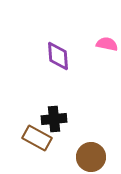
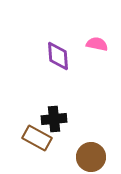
pink semicircle: moved 10 px left
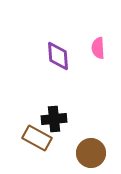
pink semicircle: moved 1 px right, 4 px down; rotated 105 degrees counterclockwise
brown circle: moved 4 px up
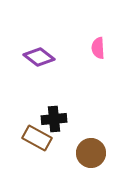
purple diamond: moved 19 px left, 1 px down; rotated 48 degrees counterclockwise
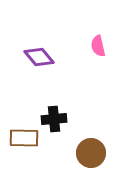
pink semicircle: moved 2 px up; rotated 10 degrees counterclockwise
purple diamond: rotated 12 degrees clockwise
brown rectangle: moved 13 px left; rotated 28 degrees counterclockwise
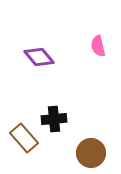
brown rectangle: rotated 48 degrees clockwise
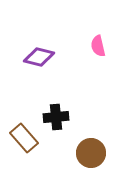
purple diamond: rotated 36 degrees counterclockwise
black cross: moved 2 px right, 2 px up
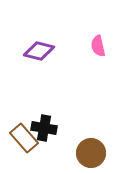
purple diamond: moved 6 px up
black cross: moved 12 px left, 11 px down; rotated 15 degrees clockwise
